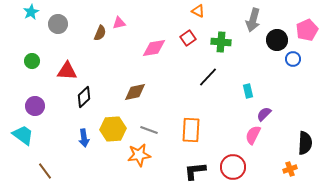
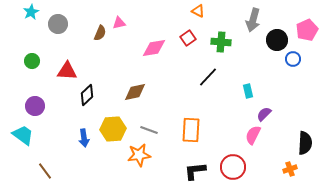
black diamond: moved 3 px right, 2 px up
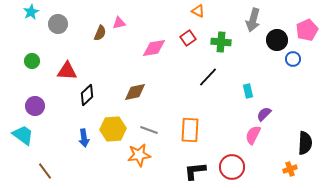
orange rectangle: moved 1 px left
red circle: moved 1 px left
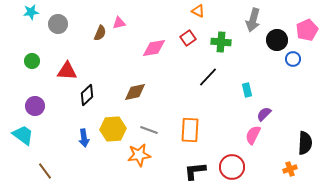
cyan star: rotated 21 degrees clockwise
cyan rectangle: moved 1 px left, 1 px up
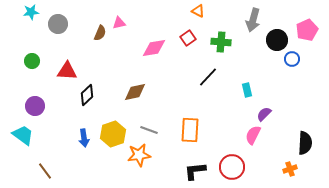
blue circle: moved 1 px left
yellow hexagon: moved 5 px down; rotated 15 degrees counterclockwise
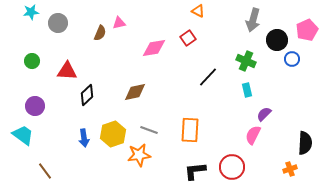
gray circle: moved 1 px up
green cross: moved 25 px right, 19 px down; rotated 18 degrees clockwise
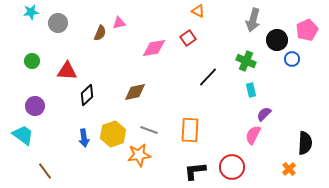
cyan rectangle: moved 4 px right
orange cross: moved 1 px left; rotated 24 degrees counterclockwise
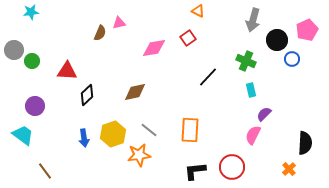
gray circle: moved 44 px left, 27 px down
gray line: rotated 18 degrees clockwise
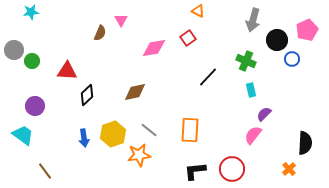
pink triangle: moved 2 px right, 3 px up; rotated 48 degrees counterclockwise
pink semicircle: rotated 12 degrees clockwise
red circle: moved 2 px down
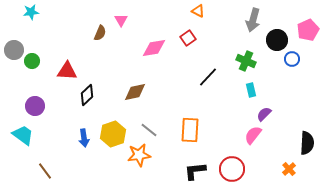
pink pentagon: moved 1 px right
black semicircle: moved 2 px right
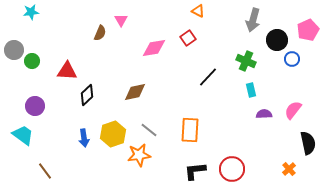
purple semicircle: rotated 42 degrees clockwise
pink semicircle: moved 40 px right, 25 px up
black semicircle: moved 1 px right; rotated 15 degrees counterclockwise
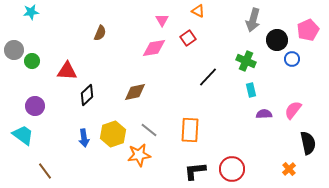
pink triangle: moved 41 px right
